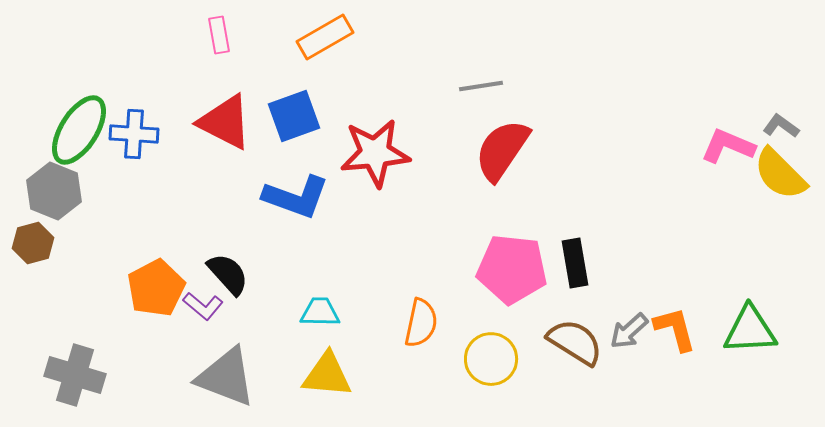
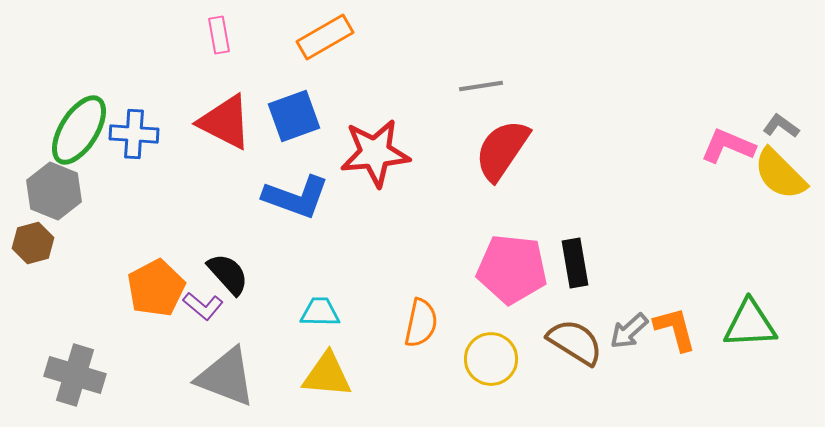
green triangle: moved 6 px up
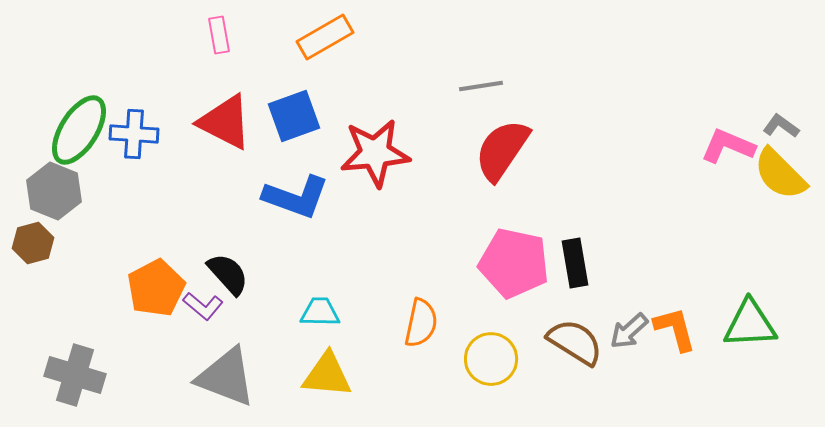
pink pentagon: moved 2 px right, 6 px up; rotated 6 degrees clockwise
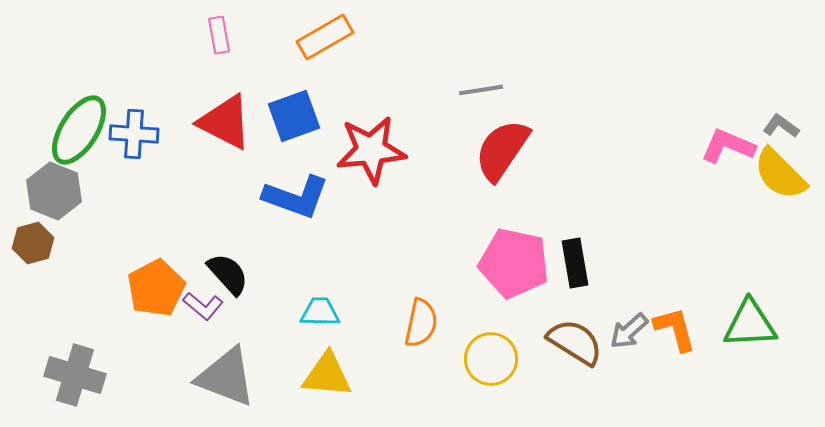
gray line: moved 4 px down
red star: moved 4 px left, 3 px up
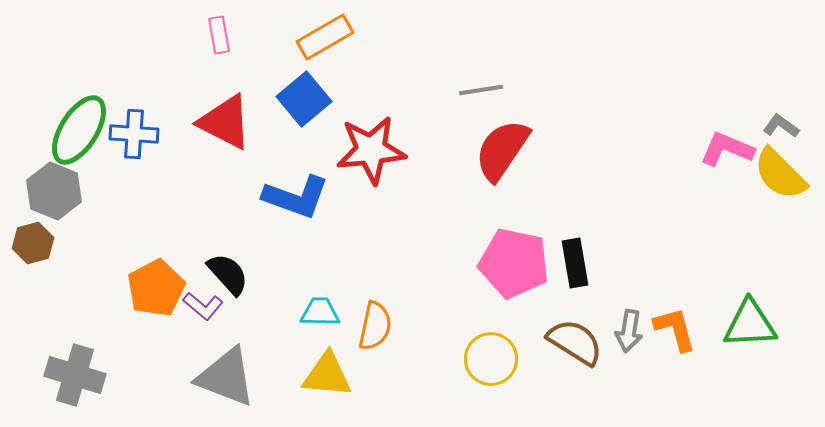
blue square: moved 10 px right, 17 px up; rotated 20 degrees counterclockwise
pink L-shape: moved 1 px left, 3 px down
orange semicircle: moved 46 px left, 3 px down
gray arrow: rotated 39 degrees counterclockwise
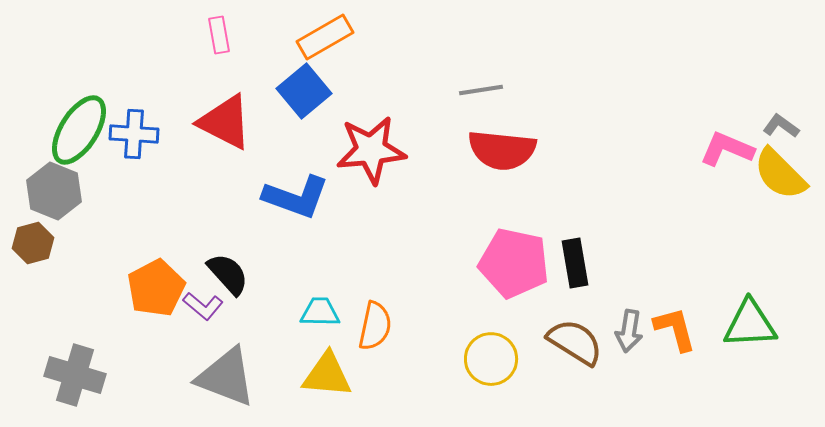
blue square: moved 8 px up
red semicircle: rotated 118 degrees counterclockwise
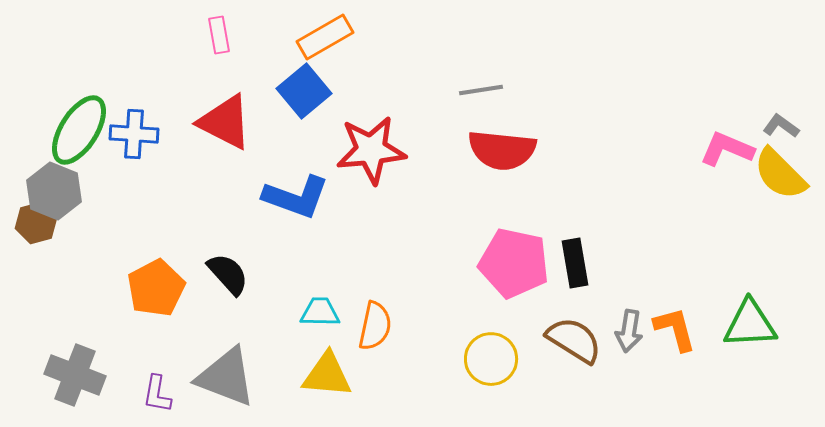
brown hexagon: moved 3 px right, 20 px up
purple L-shape: moved 46 px left, 88 px down; rotated 60 degrees clockwise
brown semicircle: moved 1 px left, 2 px up
gray cross: rotated 4 degrees clockwise
